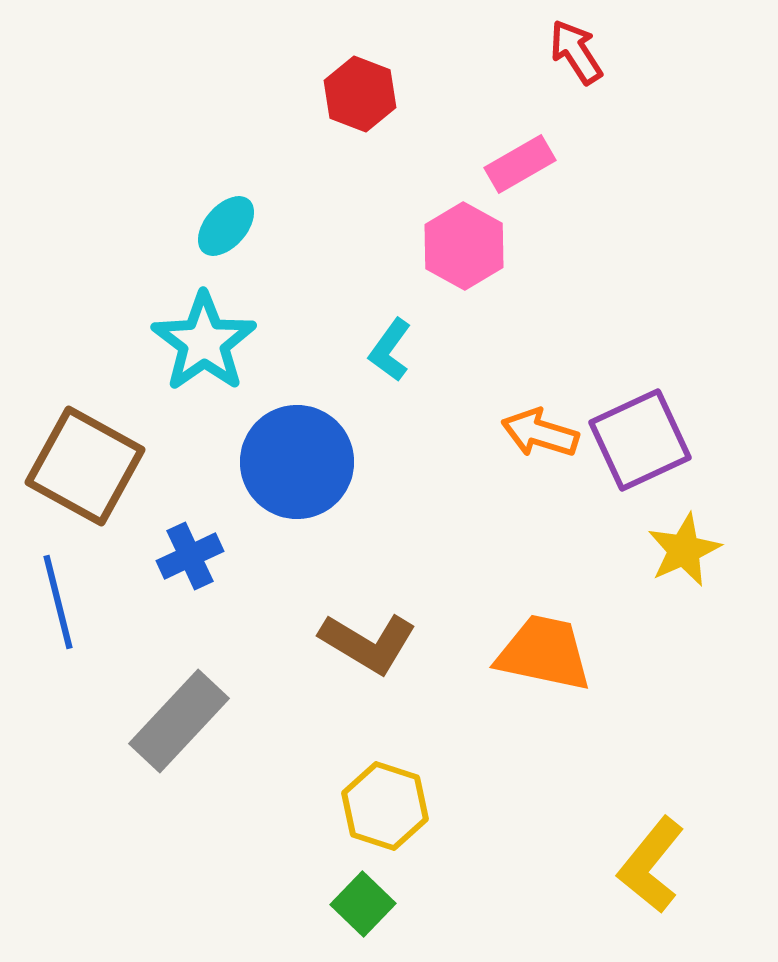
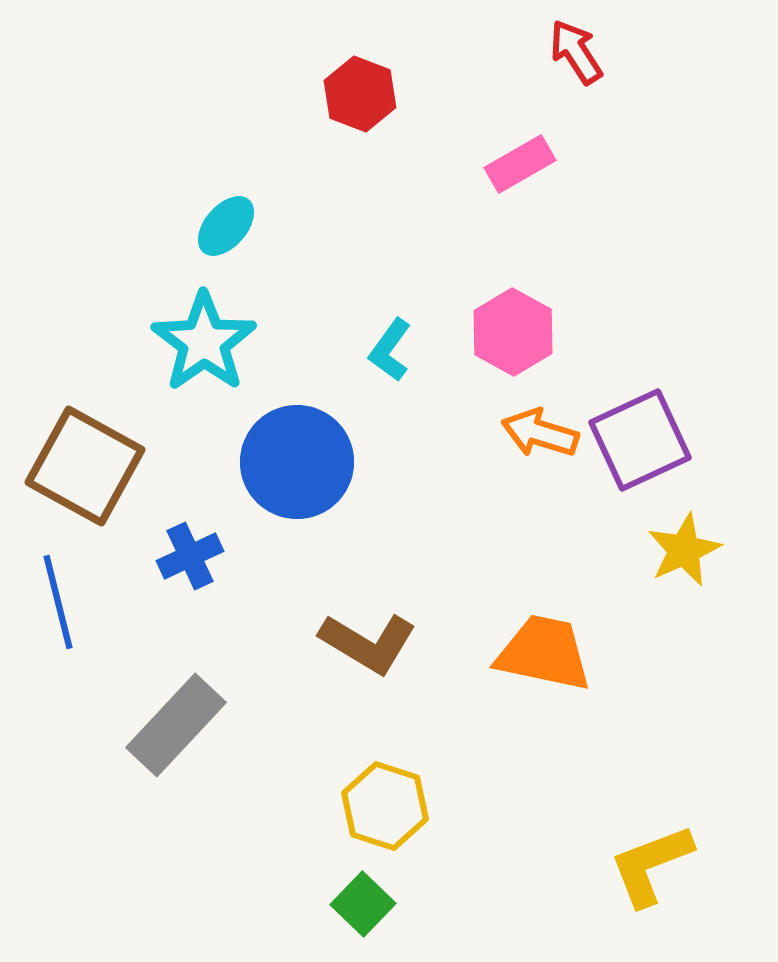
pink hexagon: moved 49 px right, 86 px down
gray rectangle: moved 3 px left, 4 px down
yellow L-shape: rotated 30 degrees clockwise
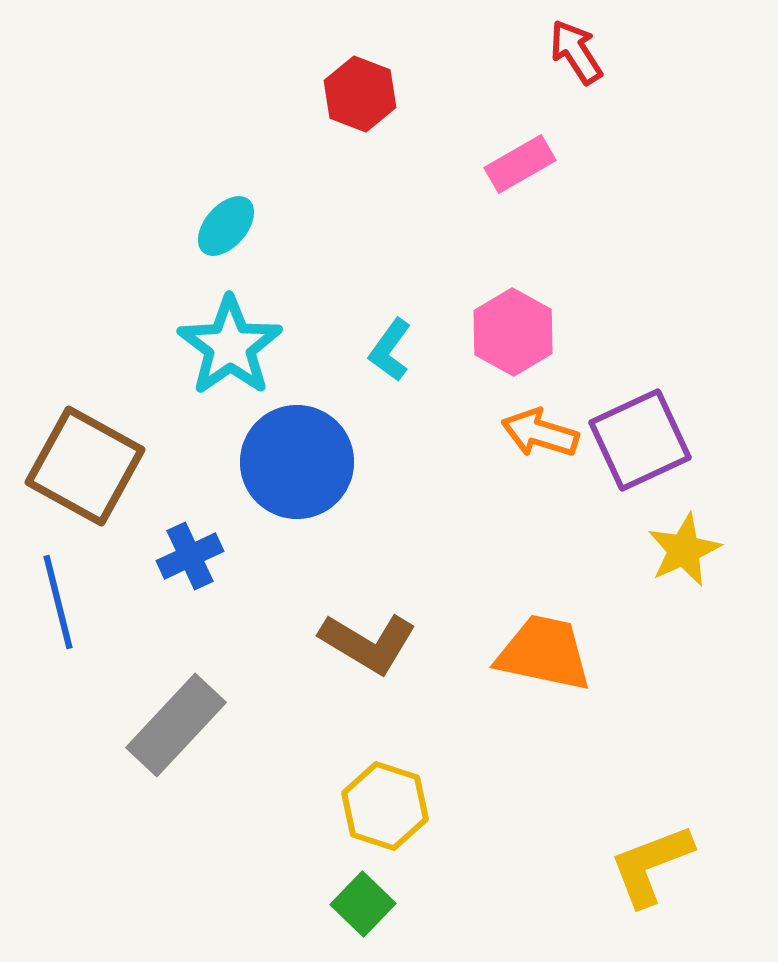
cyan star: moved 26 px right, 4 px down
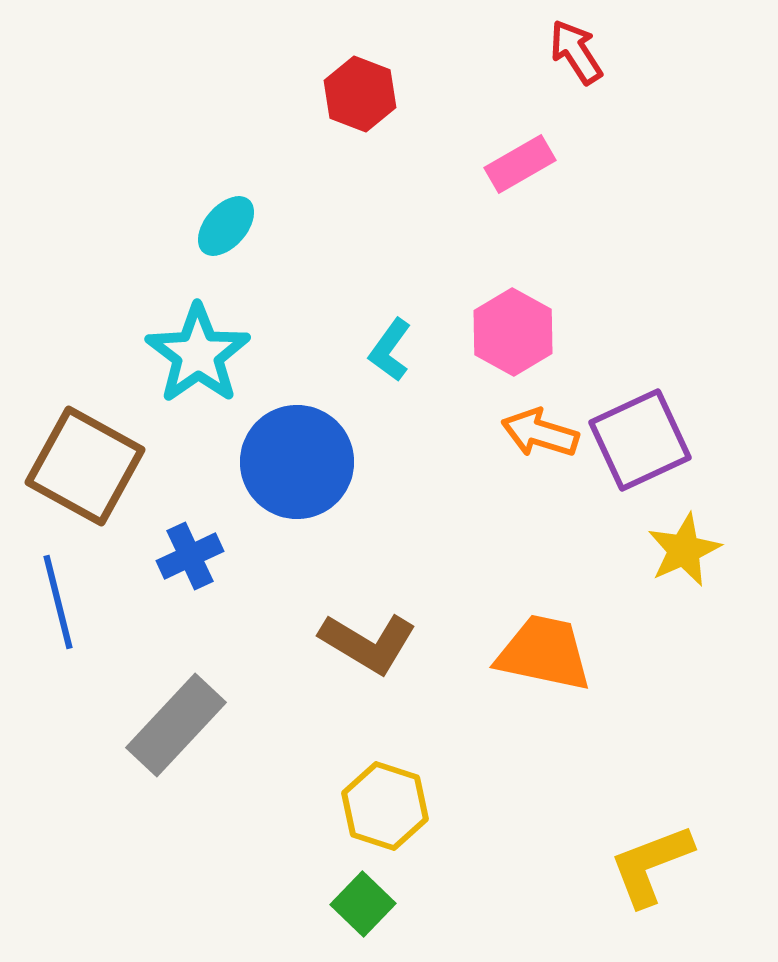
cyan star: moved 32 px left, 8 px down
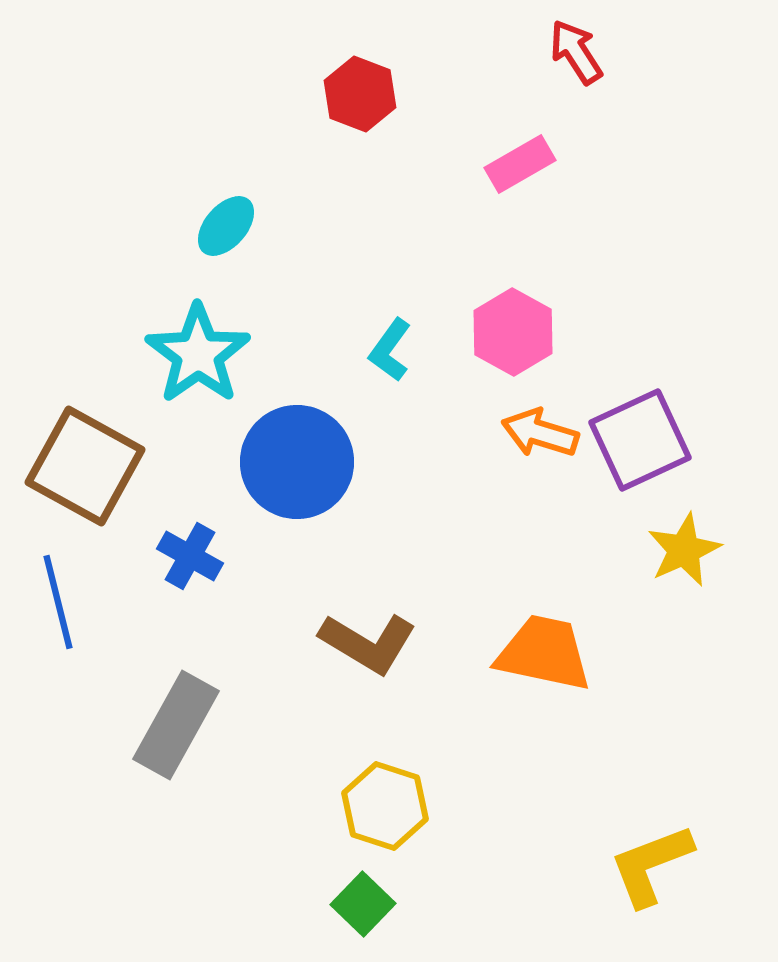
blue cross: rotated 36 degrees counterclockwise
gray rectangle: rotated 14 degrees counterclockwise
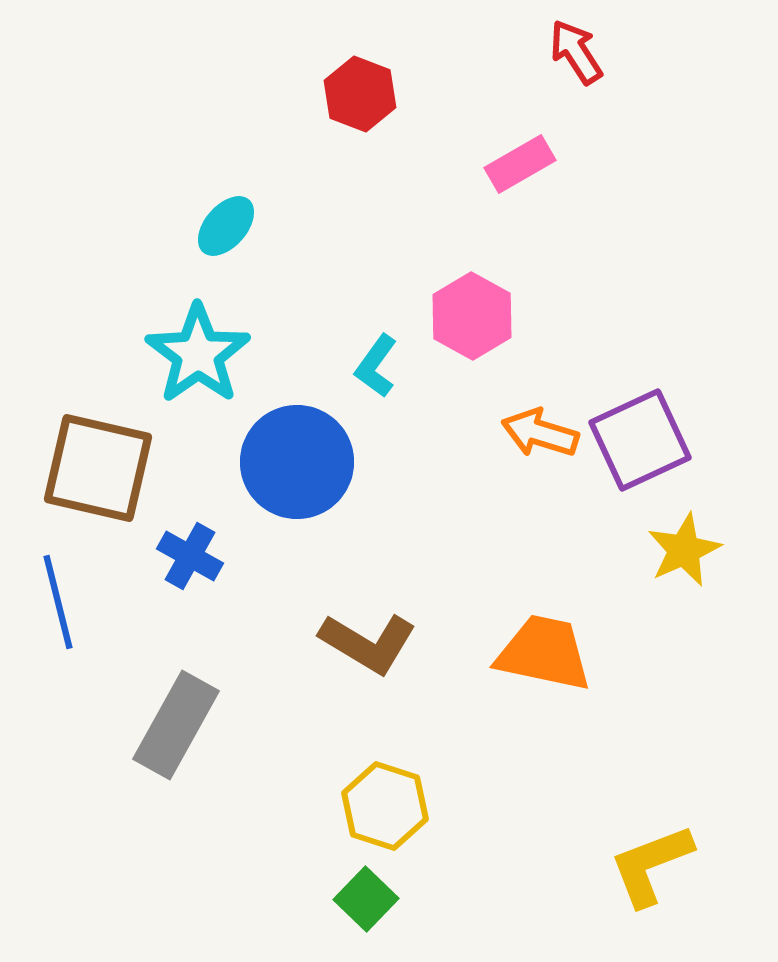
pink hexagon: moved 41 px left, 16 px up
cyan L-shape: moved 14 px left, 16 px down
brown square: moved 13 px right, 2 px down; rotated 16 degrees counterclockwise
green square: moved 3 px right, 5 px up
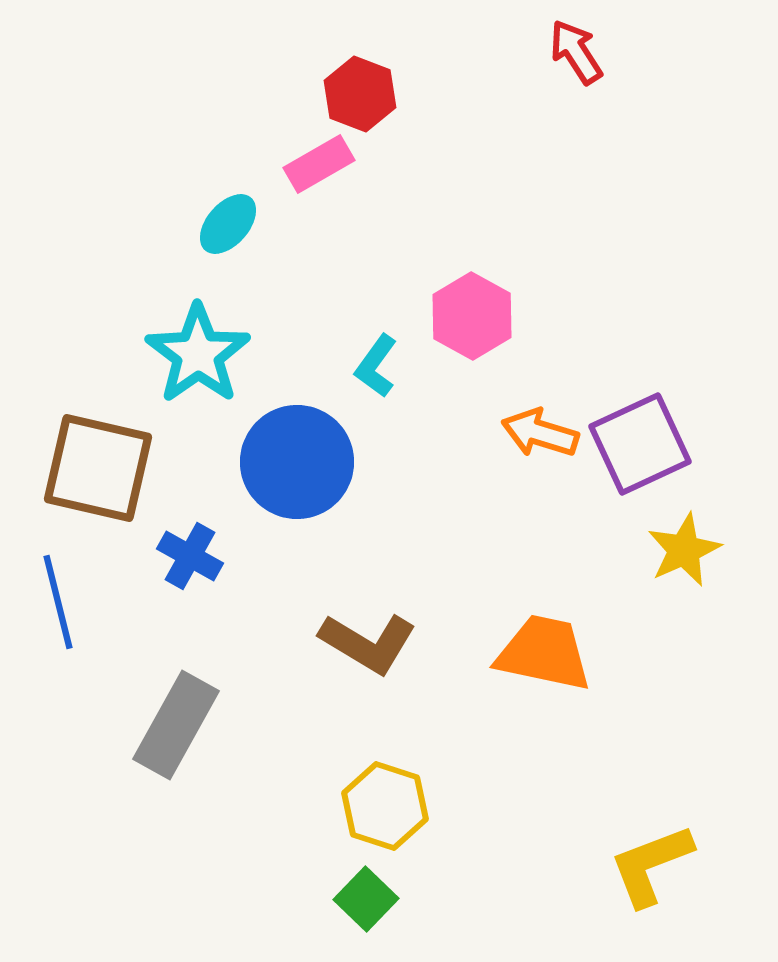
pink rectangle: moved 201 px left
cyan ellipse: moved 2 px right, 2 px up
purple square: moved 4 px down
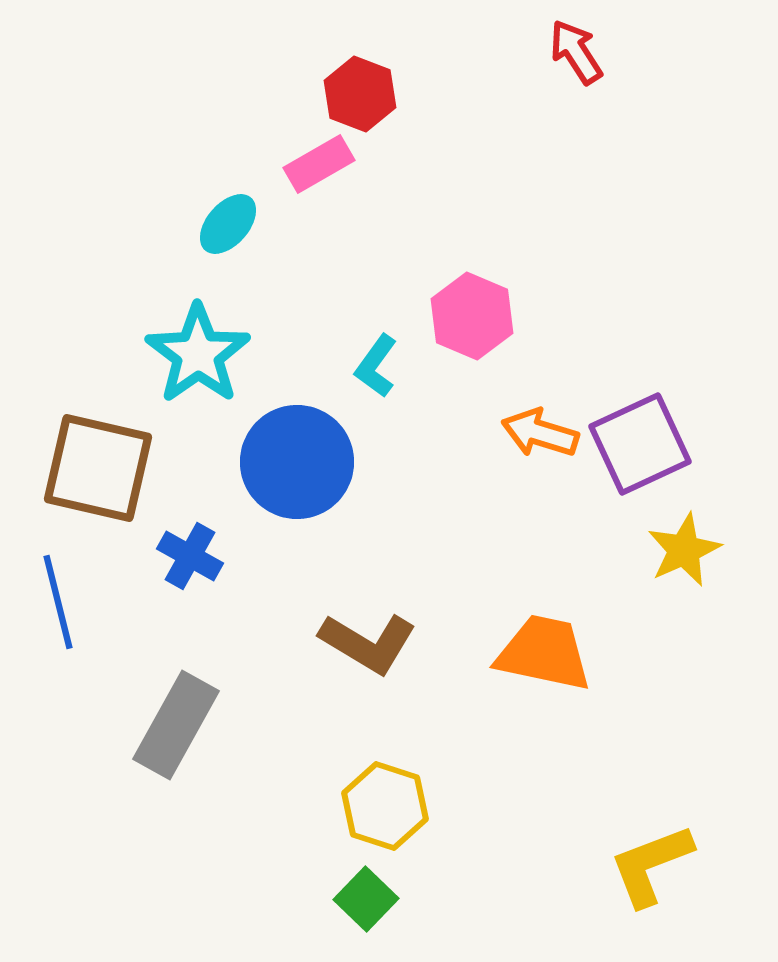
pink hexagon: rotated 6 degrees counterclockwise
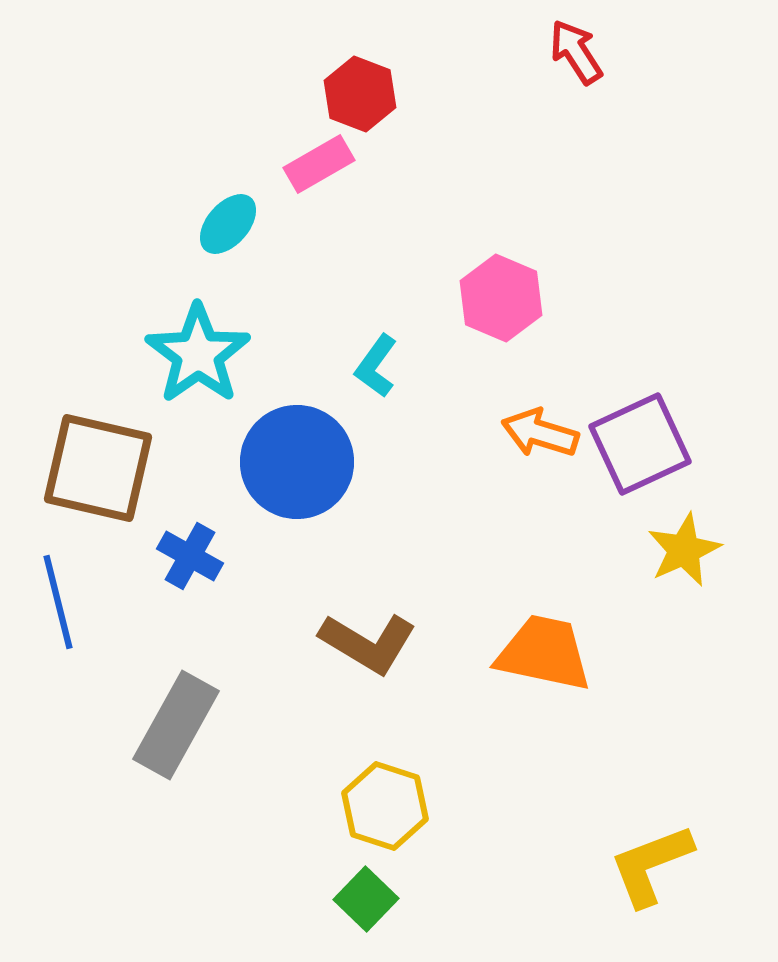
pink hexagon: moved 29 px right, 18 px up
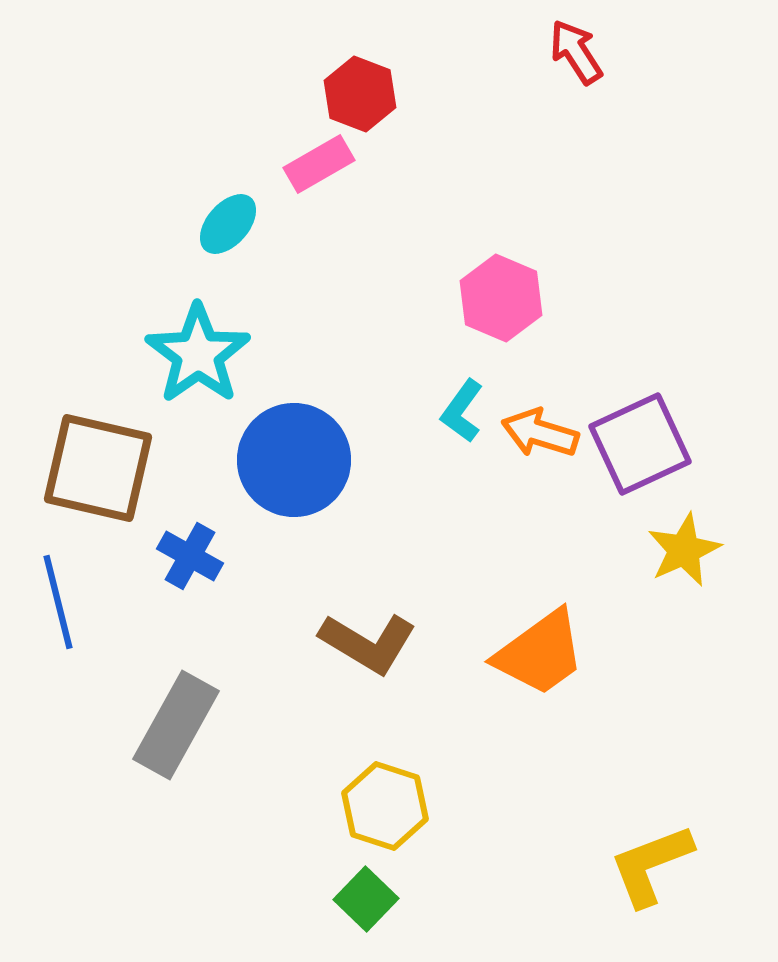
cyan L-shape: moved 86 px right, 45 px down
blue circle: moved 3 px left, 2 px up
orange trapezoid: moved 4 px left; rotated 132 degrees clockwise
